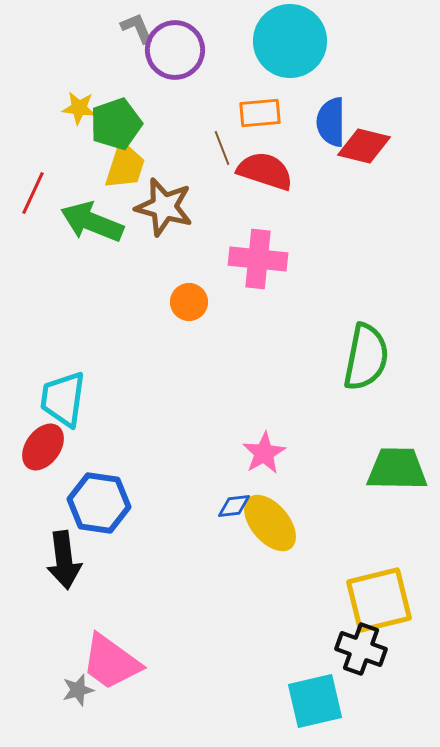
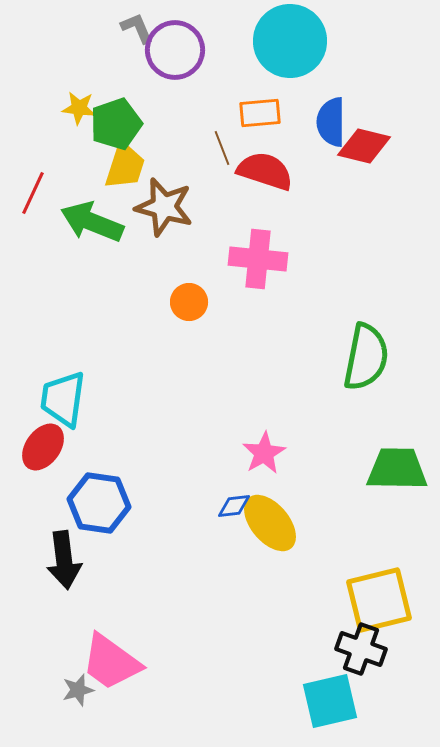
cyan square: moved 15 px right
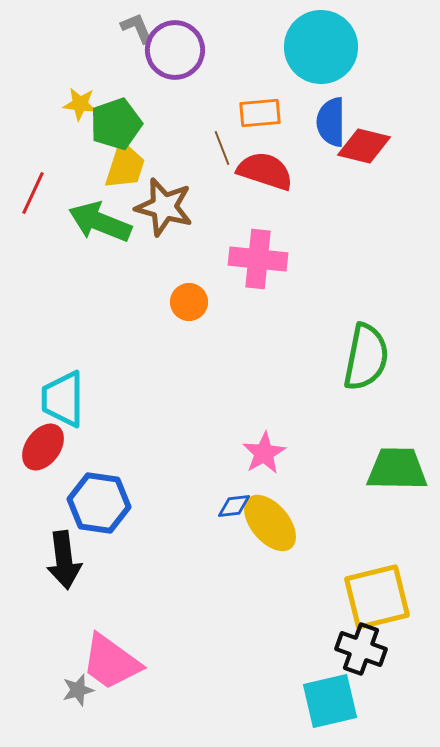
cyan circle: moved 31 px right, 6 px down
yellow star: moved 1 px right, 4 px up
green arrow: moved 8 px right
cyan trapezoid: rotated 8 degrees counterclockwise
yellow square: moved 2 px left, 3 px up
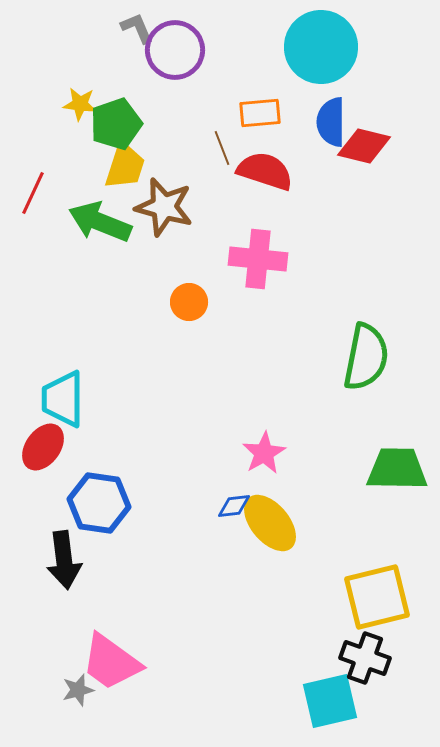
black cross: moved 4 px right, 9 px down
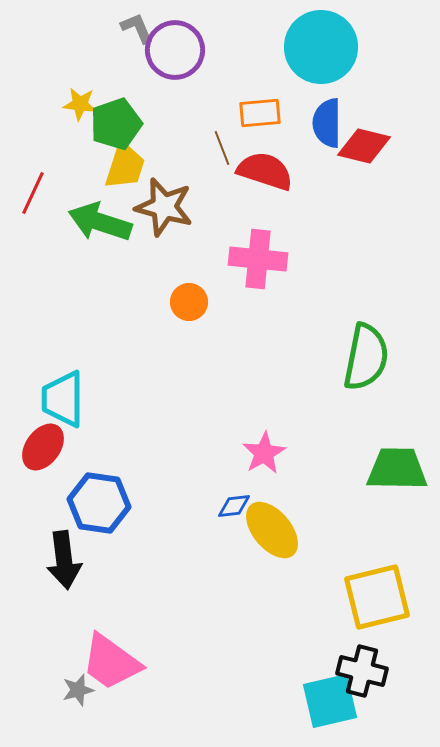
blue semicircle: moved 4 px left, 1 px down
green arrow: rotated 4 degrees counterclockwise
yellow ellipse: moved 2 px right, 7 px down
black cross: moved 3 px left, 13 px down; rotated 6 degrees counterclockwise
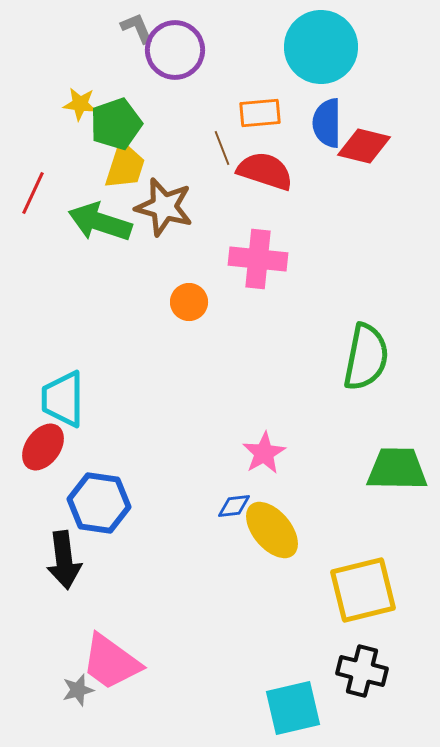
yellow square: moved 14 px left, 7 px up
cyan square: moved 37 px left, 7 px down
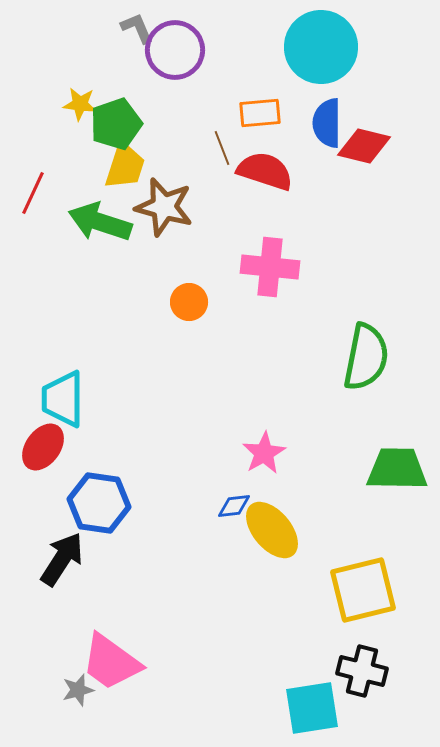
pink cross: moved 12 px right, 8 px down
black arrow: moved 2 px left, 1 px up; rotated 140 degrees counterclockwise
cyan square: moved 19 px right; rotated 4 degrees clockwise
